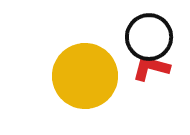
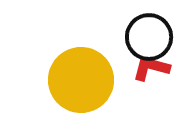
yellow circle: moved 4 px left, 4 px down
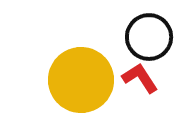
red L-shape: moved 11 px left, 10 px down; rotated 42 degrees clockwise
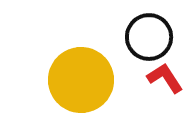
red L-shape: moved 25 px right
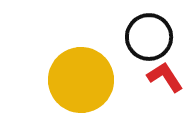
red L-shape: moved 1 px up
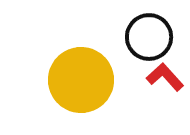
red L-shape: rotated 9 degrees counterclockwise
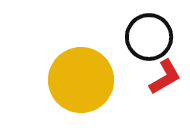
red L-shape: rotated 102 degrees clockwise
